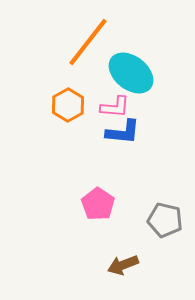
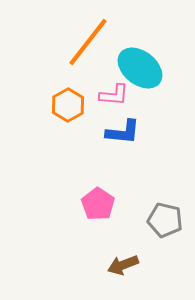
cyan ellipse: moved 9 px right, 5 px up
pink L-shape: moved 1 px left, 12 px up
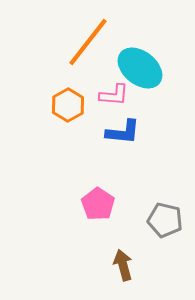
brown arrow: rotated 96 degrees clockwise
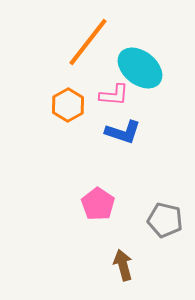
blue L-shape: rotated 12 degrees clockwise
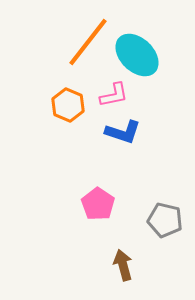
cyan ellipse: moved 3 px left, 13 px up; rotated 6 degrees clockwise
pink L-shape: rotated 16 degrees counterclockwise
orange hexagon: rotated 8 degrees counterclockwise
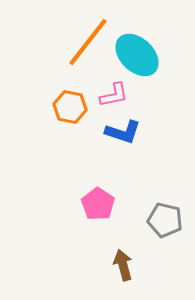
orange hexagon: moved 2 px right, 2 px down; rotated 12 degrees counterclockwise
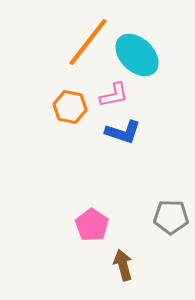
pink pentagon: moved 6 px left, 21 px down
gray pentagon: moved 6 px right, 3 px up; rotated 12 degrees counterclockwise
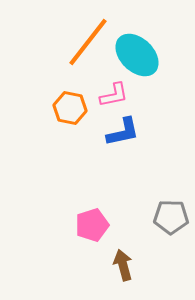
orange hexagon: moved 1 px down
blue L-shape: rotated 30 degrees counterclockwise
pink pentagon: rotated 20 degrees clockwise
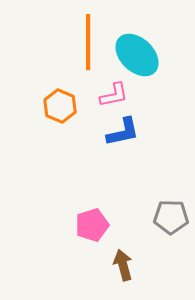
orange line: rotated 38 degrees counterclockwise
orange hexagon: moved 10 px left, 2 px up; rotated 12 degrees clockwise
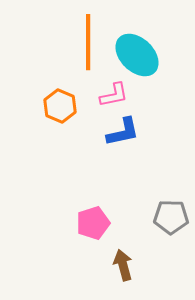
pink pentagon: moved 1 px right, 2 px up
